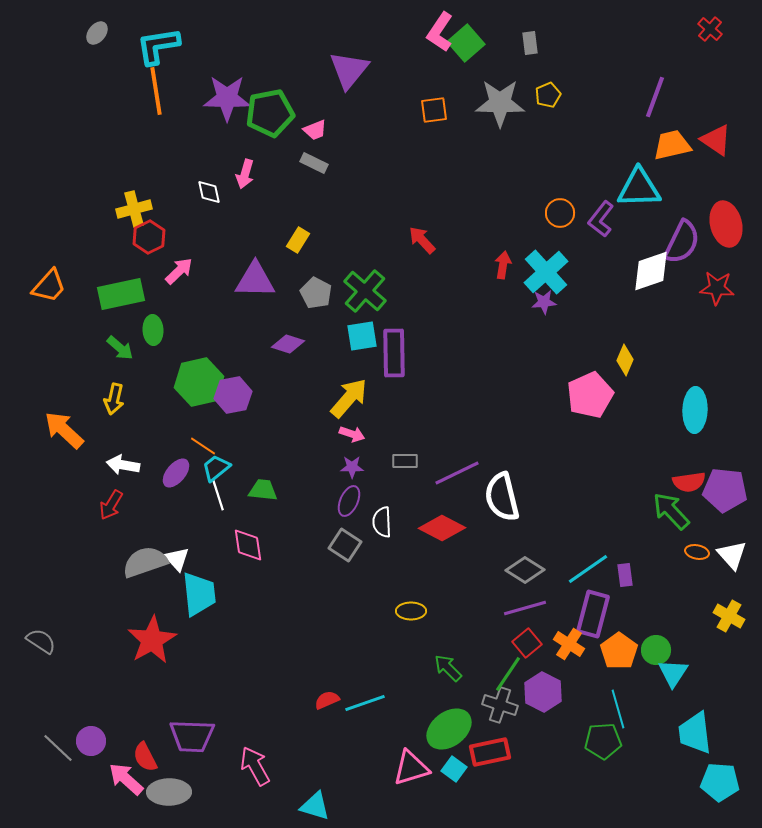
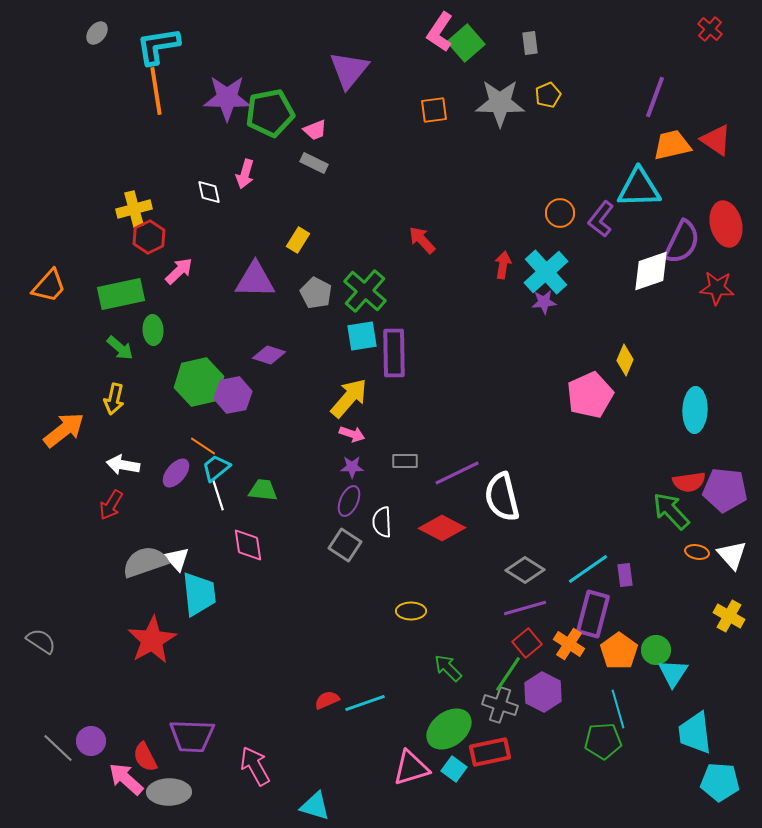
purple diamond at (288, 344): moved 19 px left, 11 px down
orange arrow at (64, 430): rotated 99 degrees clockwise
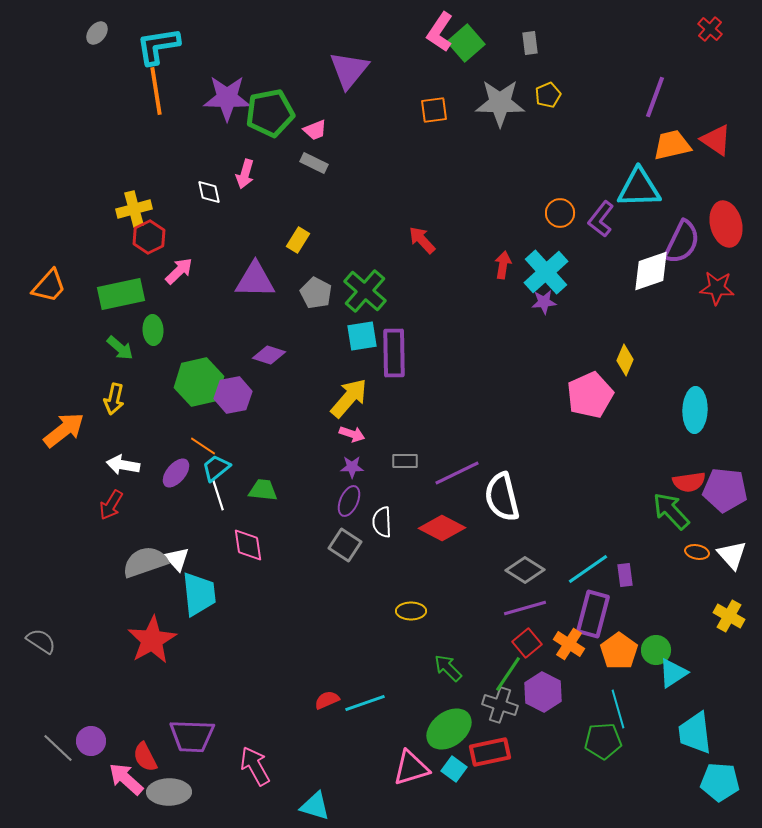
cyan triangle at (673, 673): rotated 24 degrees clockwise
